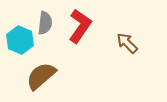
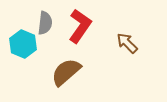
cyan hexagon: moved 3 px right, 4 px down
brown semicircle: moved 25 px right, 4 px up
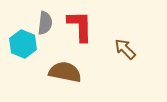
red L-shape: rotated 36 degrees counterclockwise
brown arrow: moved 2 px left, 6 px down
brown semicircle: moved 1 px left; rotated 52 degrees clockwise
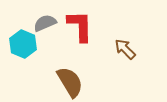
gray semicircle: rotated 120 degrees counterclockwise
brown semicircle: moved 5 px right, 10 px down; rotated 48 degrees clockwise
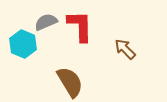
gray semicircle: moved 1 px right, 1 px up
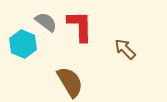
gray semicircle: rotated 60 degrees clockwise
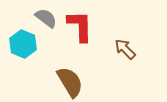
gray semicircle: moved 4 px up
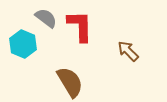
brown arrow: moved 3 px right, 2 px down
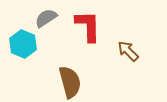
gray semicircle: rotated 70 degrees counterclockwise
red L-shape: moved 8 px right
brown semicircle: rotated 16 degrees clockwise
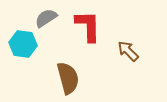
cyan hexagon: rotated 16 degrees counterclockwise
brown semicircle: moved 2 px left, 4 px up
